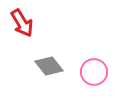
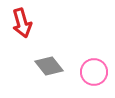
red arrow: rotated 16 degrees clockwise
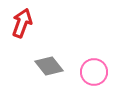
red arrow: rotated 144 degrees counterclockwise
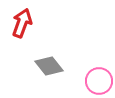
pink circle: moved 5 px right, 9 px down
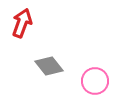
pink circle: moved 4 px left
